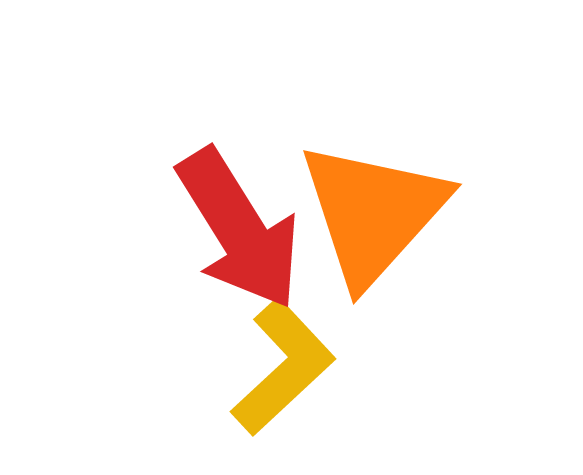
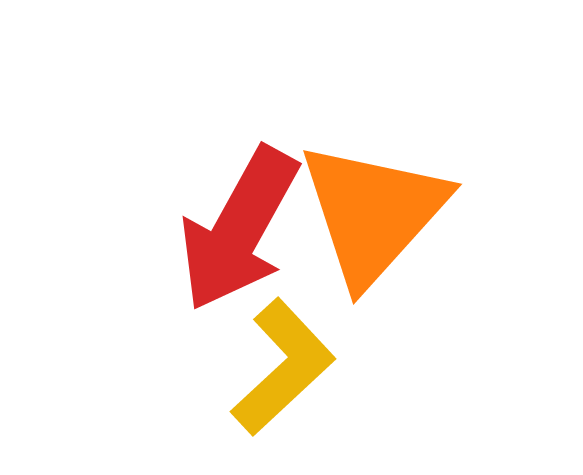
red arrow: rotated 61 degrees clockwise
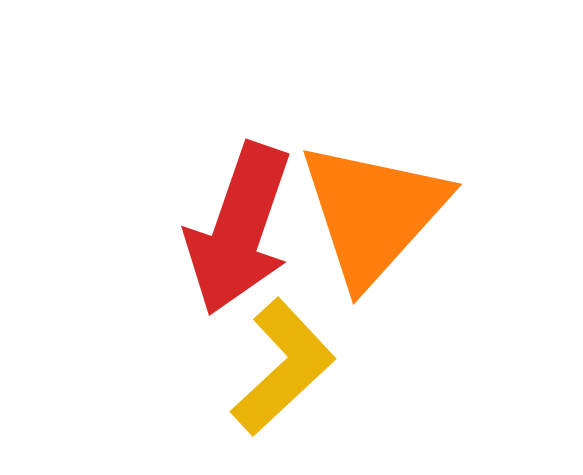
red arrow: rotated 10 degrees counterclockwise
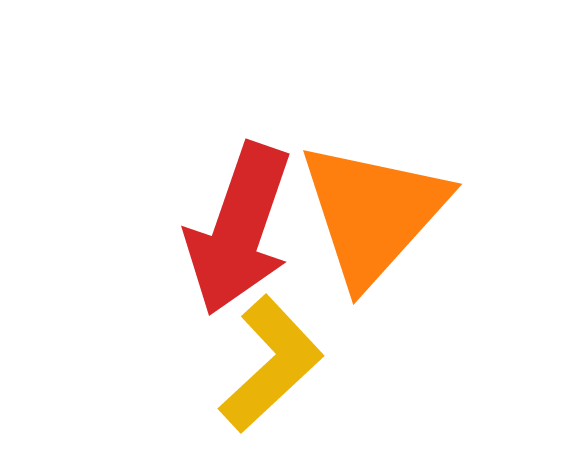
yellow L-shape: moved 12 px left, 3 px up
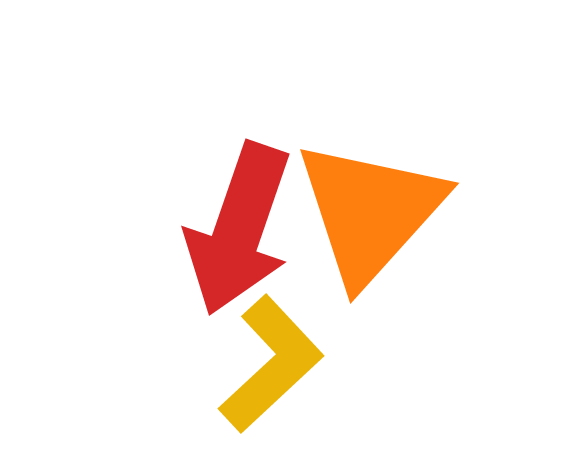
orange triangle: moved 3 px left, 1 px up
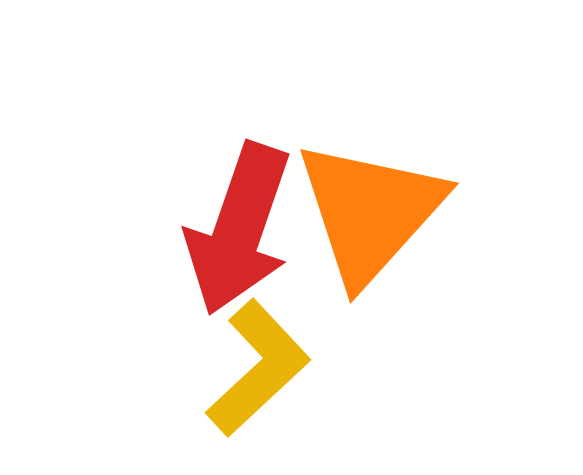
yellow L-shape: moved 13 px left, 4 px down
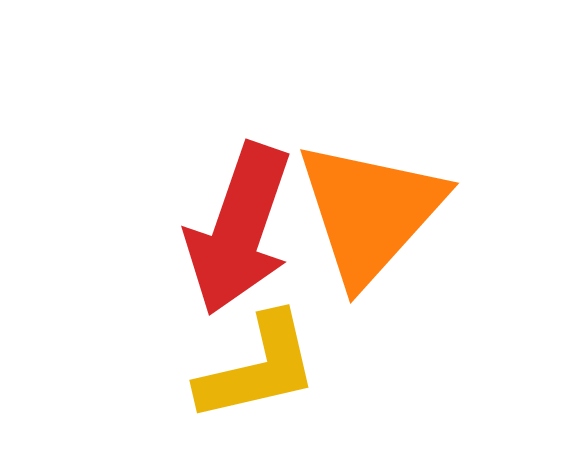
yellow L-shape: rotated 30 degrees clockwise
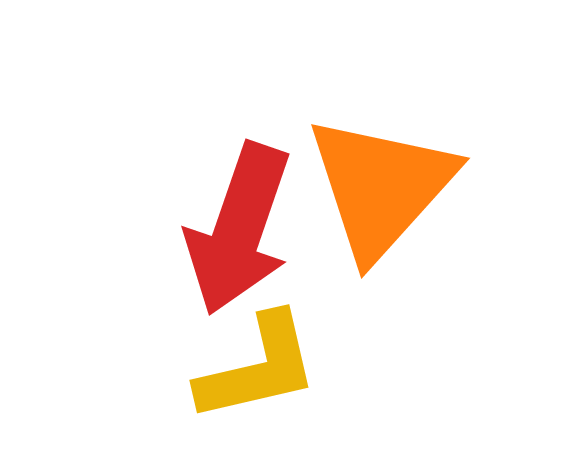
orange triangle: moved 11 px right, 25 px up
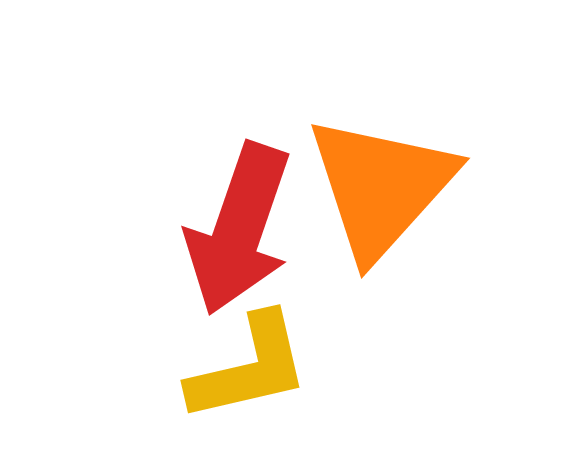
yellow L-shape: moved 9 px left
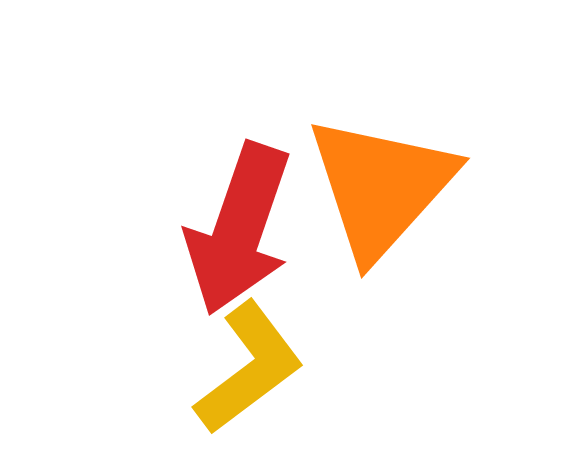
yellow L-shape: rotated 24 degrees counterclockwise
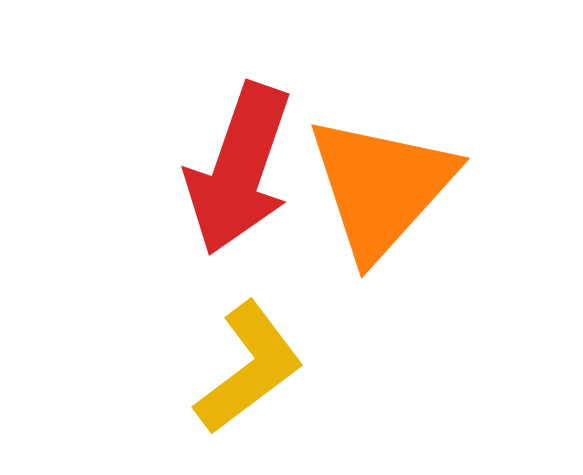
red arrow: moved 60 px up
